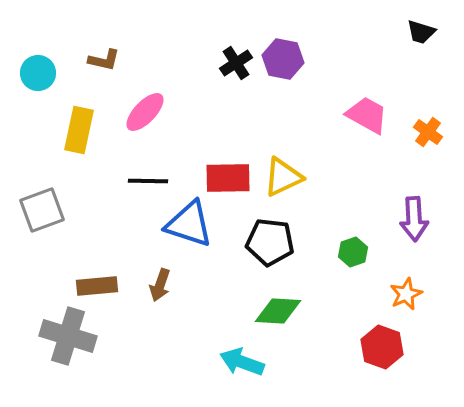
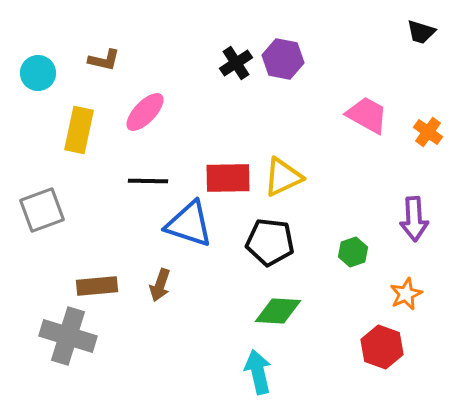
cyan arrow: moved 16 px right, 10 px down; rotated 57 degrees clockwise
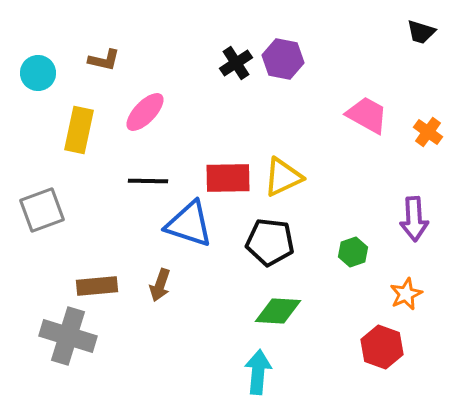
cyan arrow: rotated 18 degrees clockwise
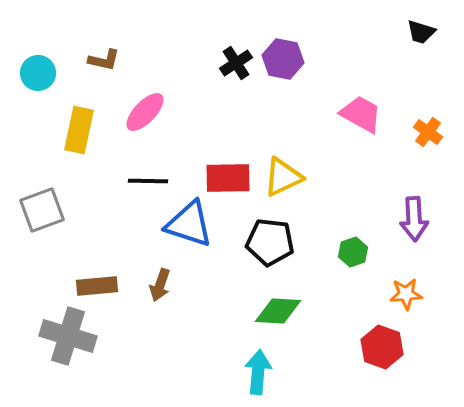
pink trapezoid: moved 6 px left, 1 px up
orange star: rotated 20 degrees clockwise
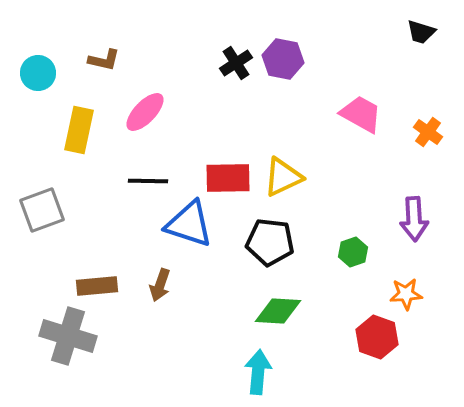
red hexagon: moved 5 px left, 10 px up
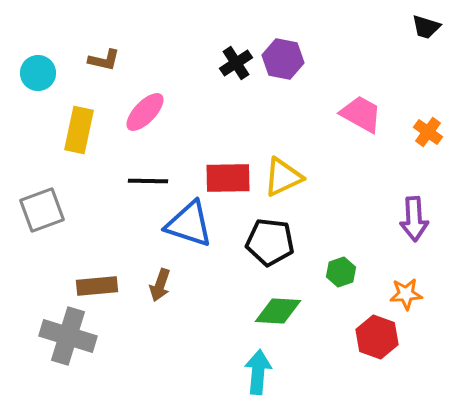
black trapezoid: moved 5 px right, 5 px up
green hexagon: moved 12 px left, 20 px down
